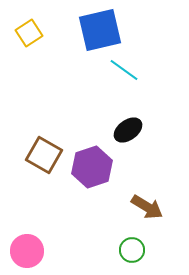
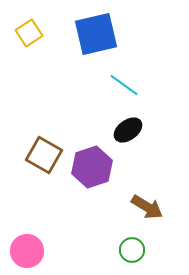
blue square: moved 4 px left, 4 px down
cyan line: moved 15 px down
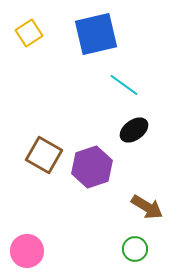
black ellipse: moved 6 px right
green circle: moved 3 px right, 1 px up
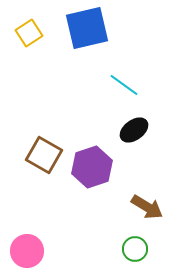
blue square: moved 9 px left, 6 px up
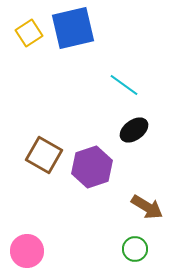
blue square: moved 14 px left
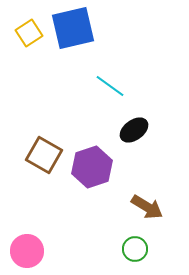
cyan line: moved 14 px left, 1 px down
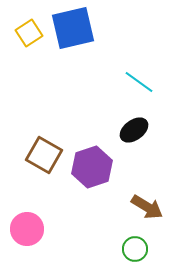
cyan line: moved 29 px right, 4 px up
pink circle: moved 22 px up
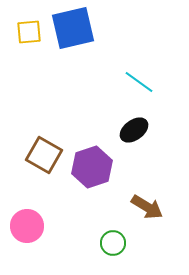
yellow square: moved 1 px up; rotated 28 degrees clockwise
pink circle: moved 3 px up
green circle: moved 22 px left, 6 px up
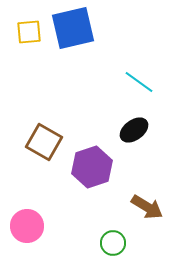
brown square: moved 13 px up
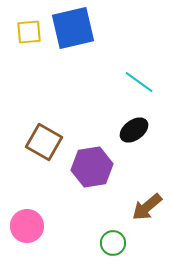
purple hexagon: rotated 9 degrees clockwise
brown arrow: rotated 108 degrees clockwise
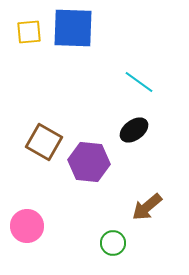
blue square: rotated 15 degrees clockwise
purple hexagon: moved 3 px left, 5 px up; rotated 15 degrees clockwise
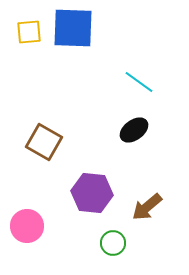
purple hexagon: moved 3 px right, 31 px down
